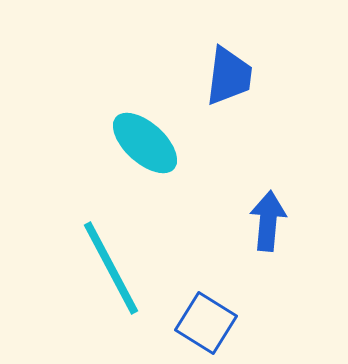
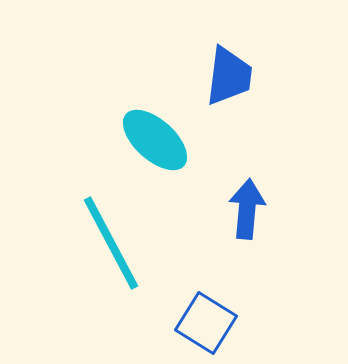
cyan ellipse: moved 10 px right, 3 px up
blue arrow: moved 21 px left, 12 px up
cyan line: moved 25 px up
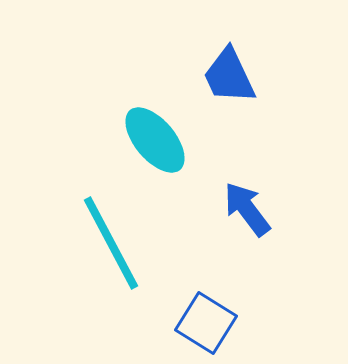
blue trapezoid: rotated 148 degrees clockwise
cyan ellipse: rotated 8 degrees clockwise
blue arrow: rotated 42 degrees counterclockwise
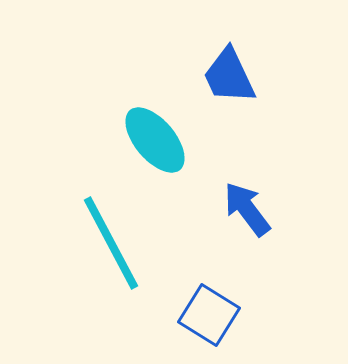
blue square: moved 3 px right, 8 px up
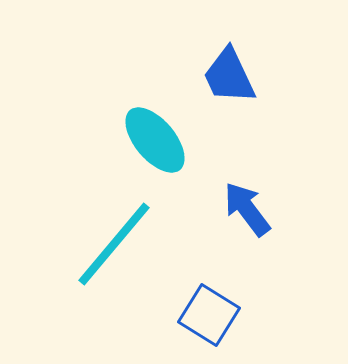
cyan line: moved 3 px right, 1 px down; rotated 68 degrees clockwise
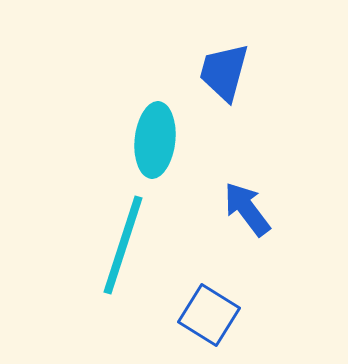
blue trapezoid: moved 5 px left, 4 px up; rotated 40 degrees clockwise
cyan ellipse: rotated 46 degrees clockwise
cyan line: moved 9 px right, 1 px down; rotated 22 degrees counterclockwise
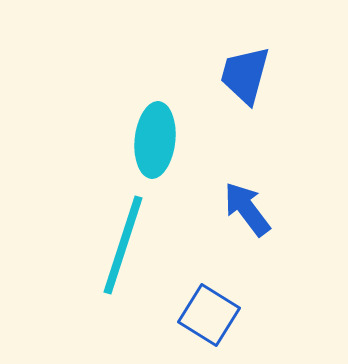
blue trapezoid: moved 21 px right, 3 px down
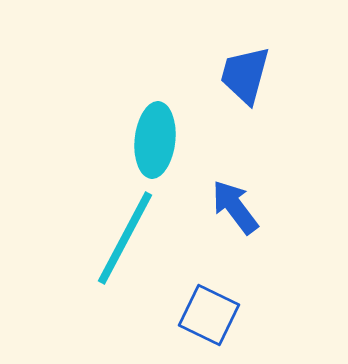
blue arrow: moved 12 px left, 2 px up
cyan line: moved 2 px right, 7 px up; rotated 10 degrees clockwise
blue square: rotated 6 degrees counterclockwise
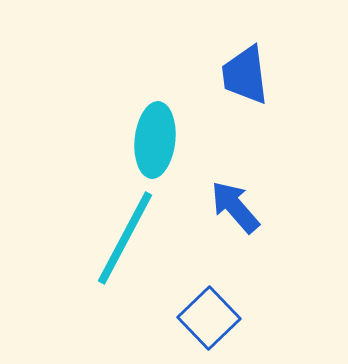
blue trapezoid: rotated 22 degrees counterclockwise
blue arrow: rotated 4 degrees counterclockwise
blue square: moved 3 px down; rotated 20 degrees clockwise
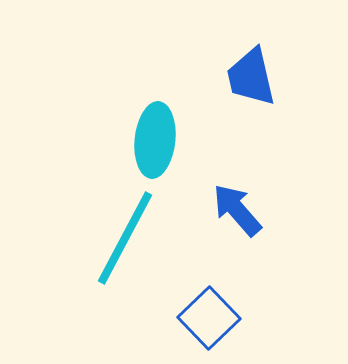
blue trapezoid: moved 6 px right, 2 px down; rotated 6 degrees counterclockwise
blue arrow: moved 2 px right, 3 px down
